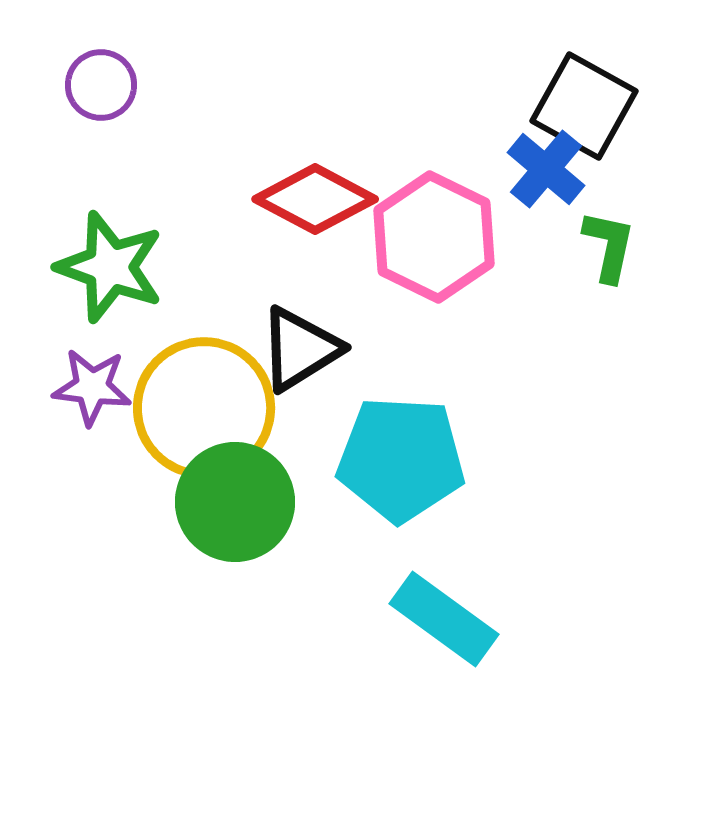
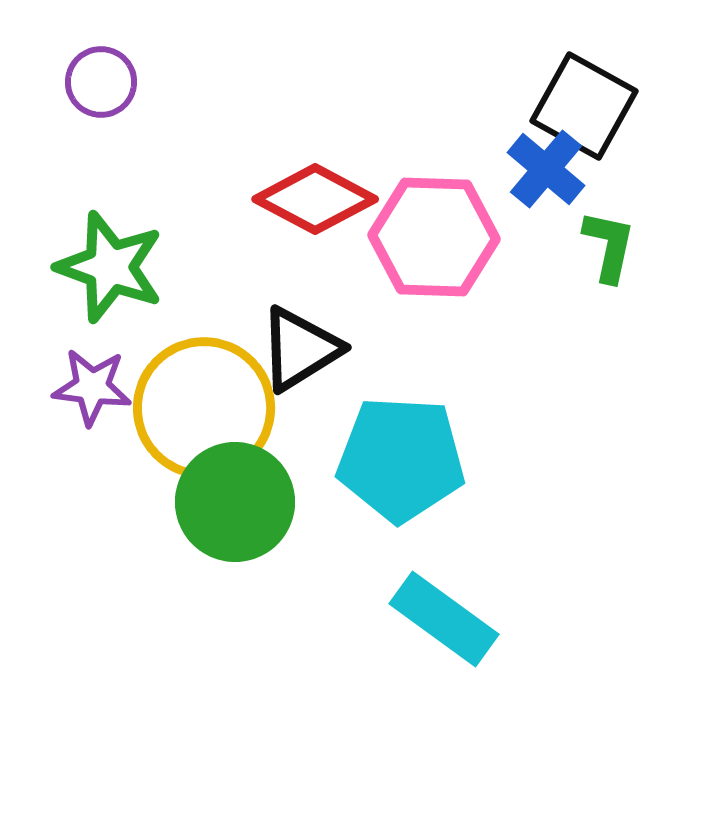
purple circle: moved 3 px up
pink hexagon: rotated 24 degrees counterclockwise
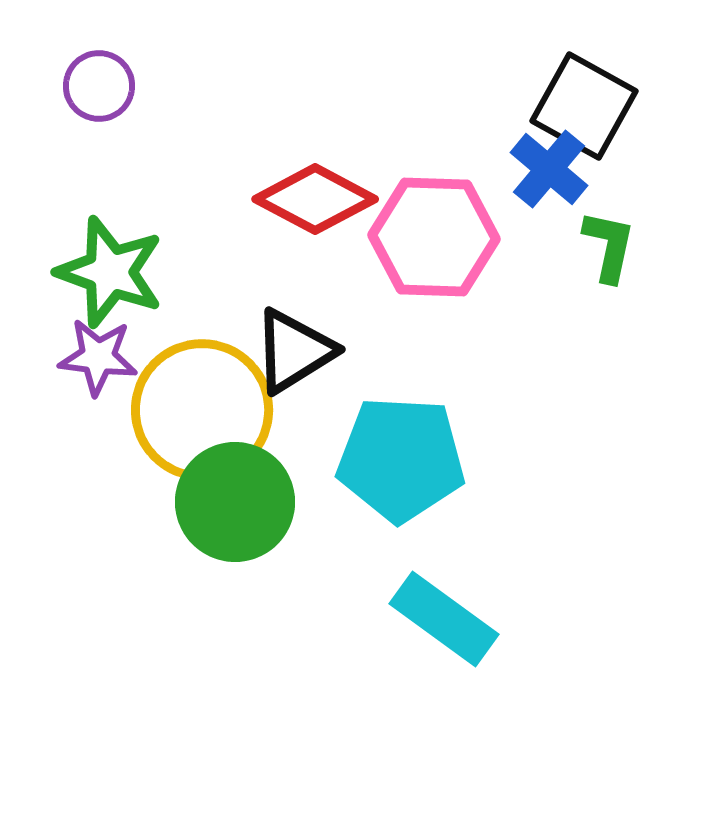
purple circle: moved 2 px left, 4 px down
blue cross: moved 3 px right
green star: moved 5 px down
black triangle: moved 6 px left, 2 px down
purple star: moved 6 px right, 30 px up
yellow circle: moved 2 px left, 2 px down
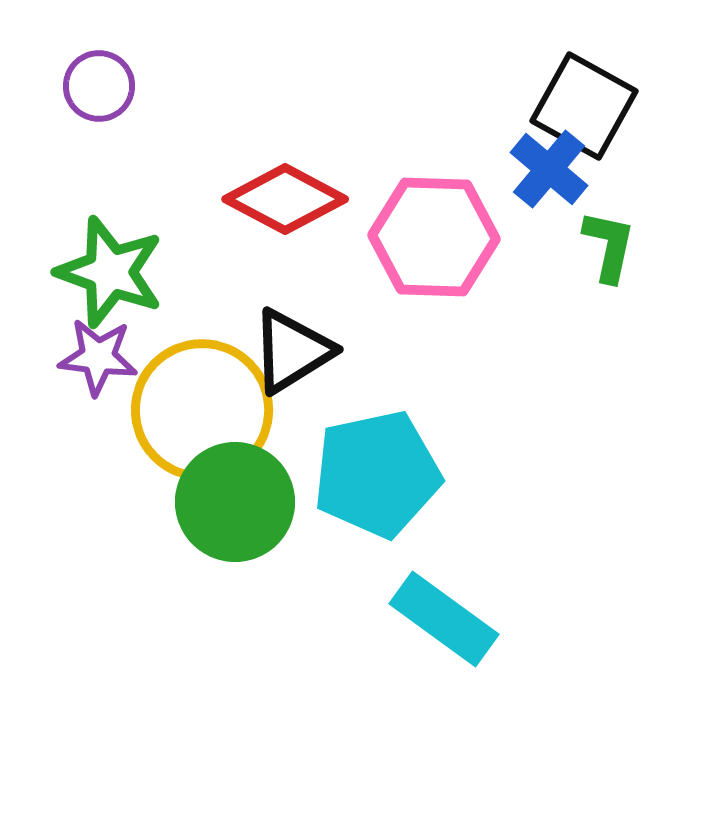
red diamond: moved 30 px left
black triangle: moved 2 px left
cyan pentagon: moved 24 px left, 15 px down; rotated 15 degrees counterclockwise
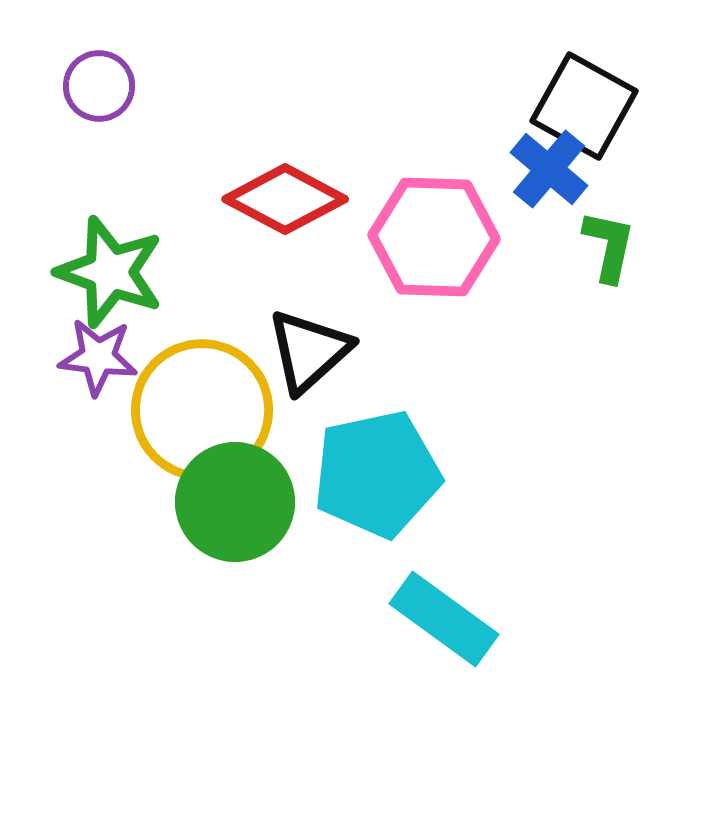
black triangle: moved 17 px right; rotated 10 degrees counterclockwise
